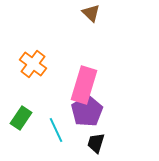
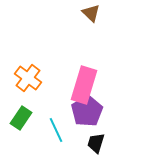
orange cross: moved 5 px left, 14 px down
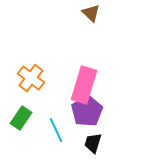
orange cross: moved 3 px right
black trapezoid: moved 3 px left
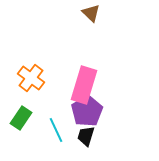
black trapezoid: moved 7 px left, 7 px up
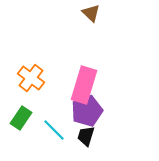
purple pentagon: rotated 12 degrees clockwise
cyan line: moved 2 px left; rotated 20 degrees counterclockwise
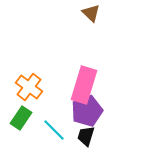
orange cross: moved 2 px left, 9 px down
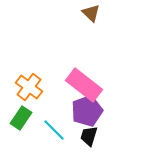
pink rectangle: rotated 69 degrees counterclockwise
black trapezoid: moved 3 px right
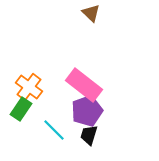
green rectangle: moved 9 px up
black trapezoid: moved 1 px up
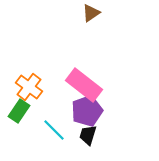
brown triangle: rotated 42 degrees clockwise
green rectangle: moved 2 px left, 2 px down
black trapezoid: moved 1 px left
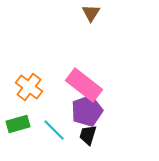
brown triangle: rotated 24 degrees counterclockwise
green rectangle: moved 1 px left, 13 px down; rotated 40 degrees clockwise
